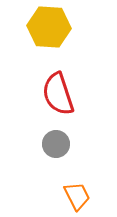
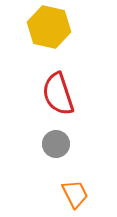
yellow hexagon: rotated 9 degrees clockwise
orange trapezoid: moved 2 px left, 2 px up
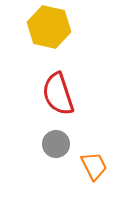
orange trapezoid: moved 19 px right, 28 px up
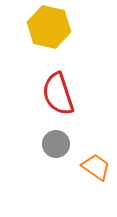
orange trapezoid: moved 2 px right, 1 px down; rotated 28 degrees counterclockwise
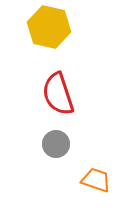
orange trapezoid: moved 13 px down; rotated 16 degrees counterclockwise
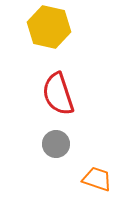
orange trapezoid: moved 1 px right, 1 px up
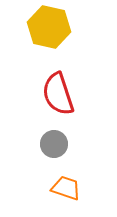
gray circle: moved 2 px left
orange trapezoid: moved 31 px left, 9 px down
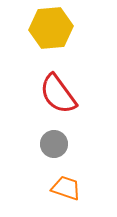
yellow hexagon: moved 2 px right, 1 px down; rotated 18 degrees counterclockwise
red semicircle: rotated 18 degrees counterclockwise
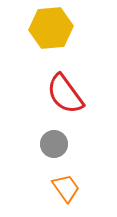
red semicircle: moved 7 px right
orange trapezoid: rotated 36 degrees clockwise
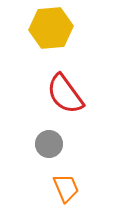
gray circle: moved 5 px left
orange trapezoid: rotated 12 degrees clockwise
